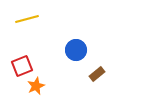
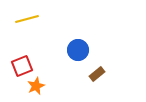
blue circle: moved 2 px right
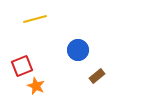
yellow line: moved 8 px right
brown rectangle: moved 2 px down
orange star: rotated 24 degrees counterclockwise
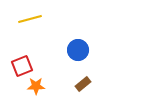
yellow line: moved 5 px left
brown rectangle: moved 14 px left, 8 px down
orange star: rotated 24 degrees counterclockwise
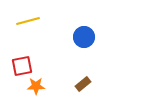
yellow line: moved 2 px left, 2 px down
blue circle: moved 6 px right, 13 px up
red square: rotated 10 degrees clockwise
